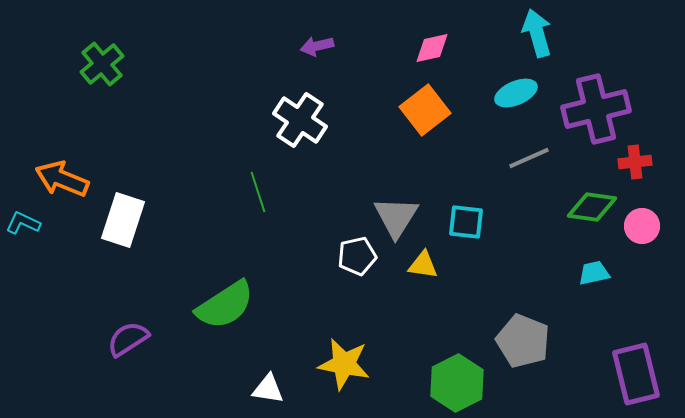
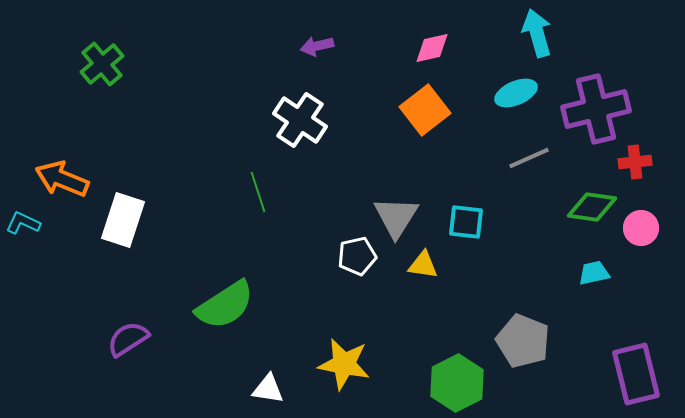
pink circle: moved 1 px left, 2 px down
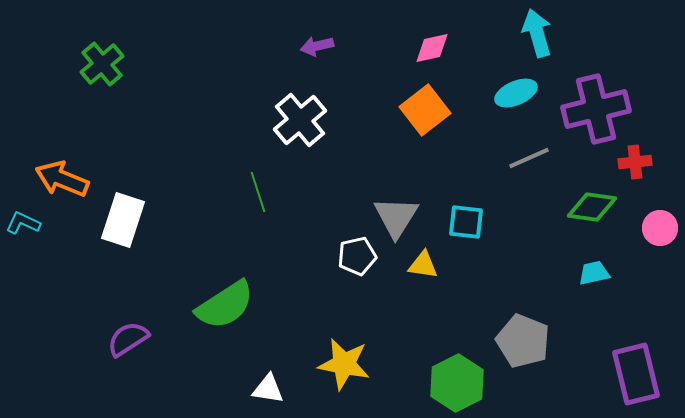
white cross: rotated 16 degrees clockwise
pink circle: moved 19 px right
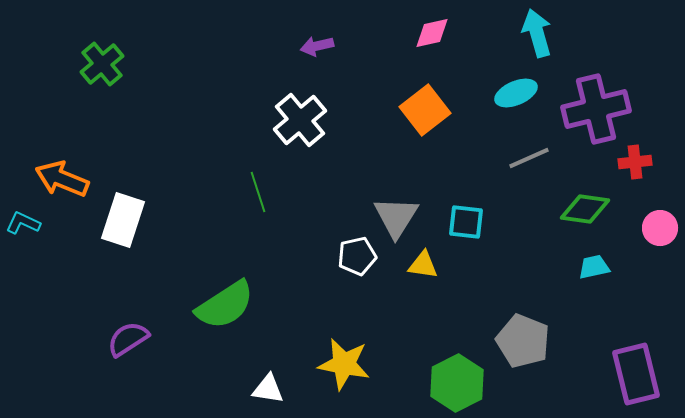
pink diamond: moved 15 px up
green diamond: moved 7 px left, 2 px down
cyan trapezoid: moved 6 px up
